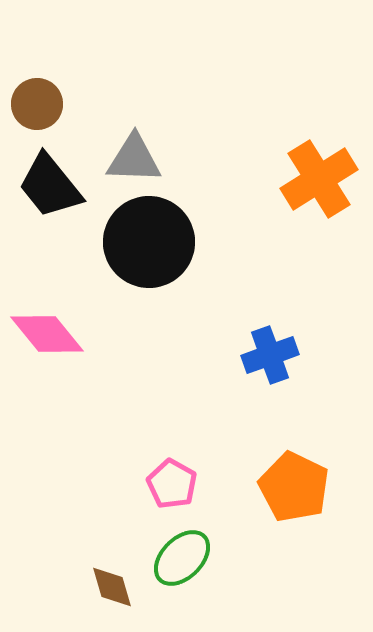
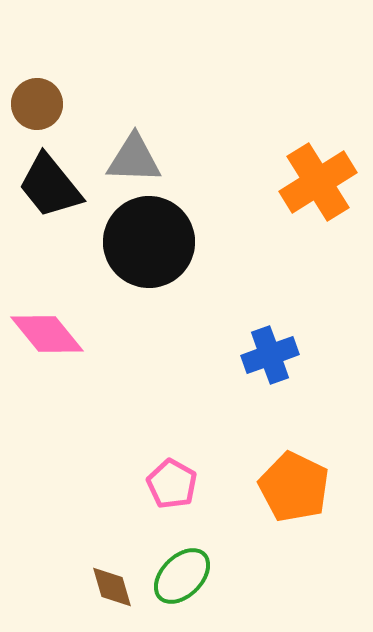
orange cross: moved 1 px left, 3 px down
green ellipse: moved 18 px down
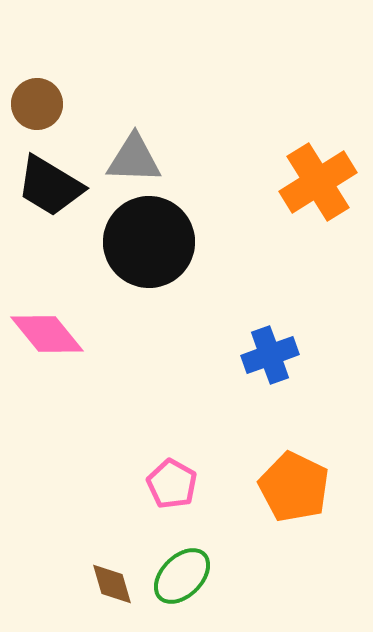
black trapezoid: rotated 20 degrees counterclockwise
brown diamond: moved 3 px up
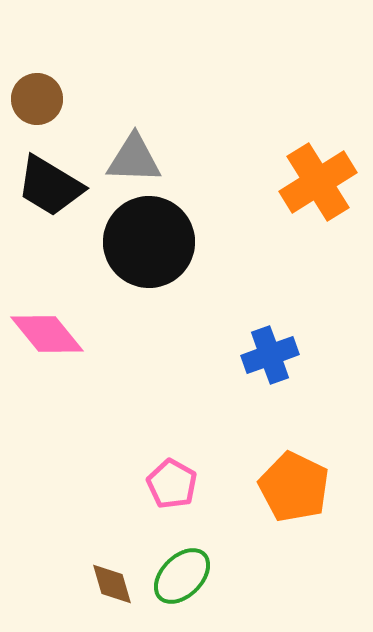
brown circle: moved 5 px up
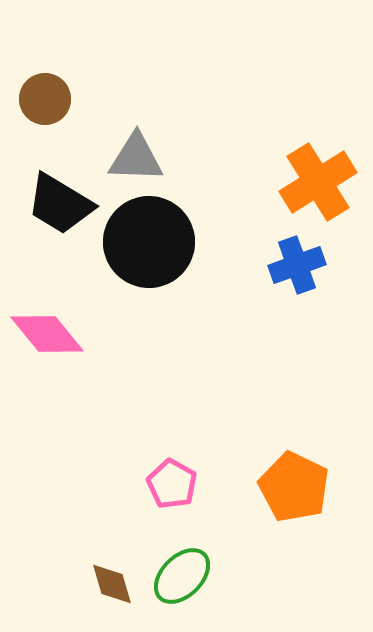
brown circle: moved 8 px right
gray triangle: moved 2 px right, 1 px up
black trapezoid: moved 10 px right, 18 px down
blue cross: moved 27 px right, 90 px up
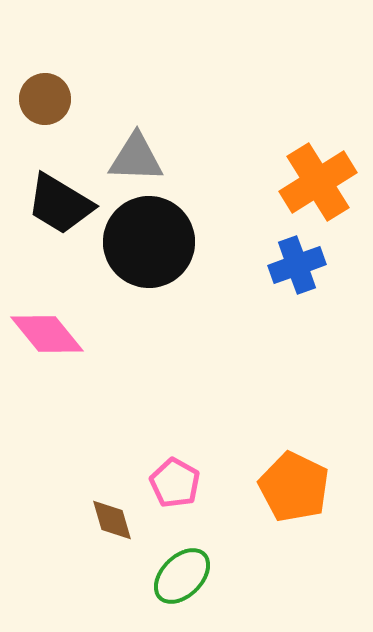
pink pentagon: moved 3 px right, 1 px up
brown diamond: moved 64 px up
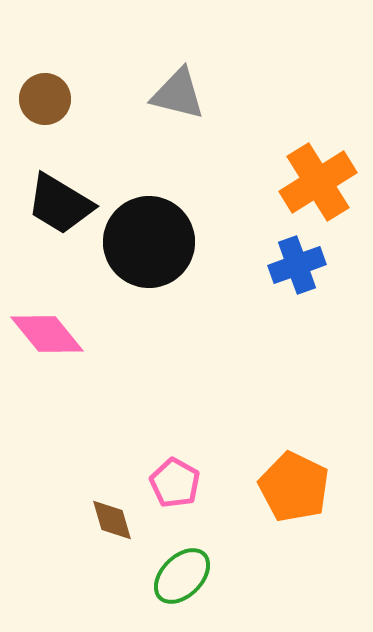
gray triangle: moved 42 px right, 64 px up; rotated 12 degrees clockwise
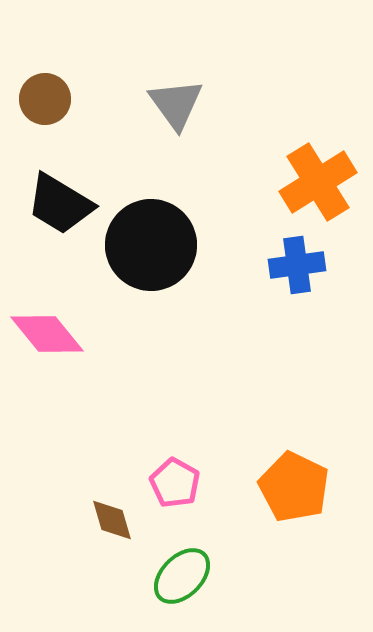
gray triangle: moved 2 px left, 10 px down; rotated 40 degrees clockwise
black circle: moved 2 px right, 3 px down
blue cross: rotated 12 degrees clockwise
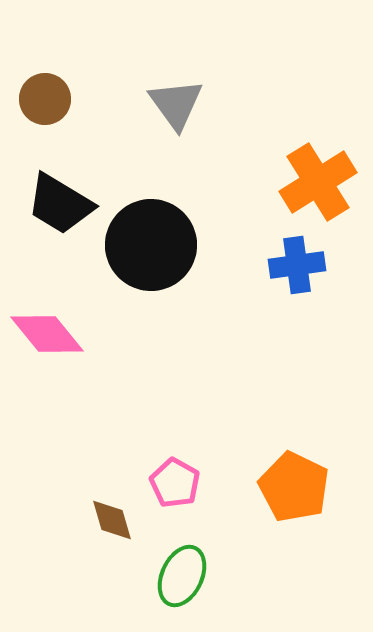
green ellipse: rotated 20 degrees counterclockwise
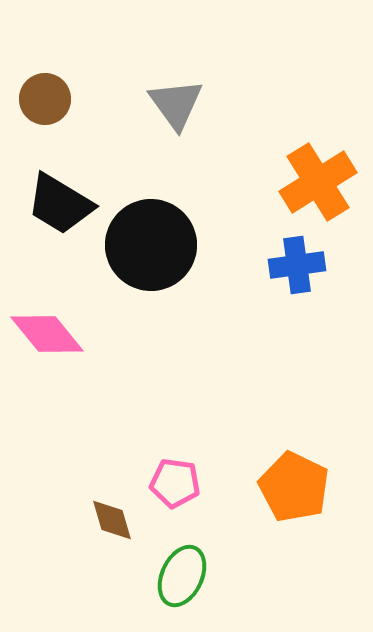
pink pentagon: rotated 21 degrees counterclockwise
